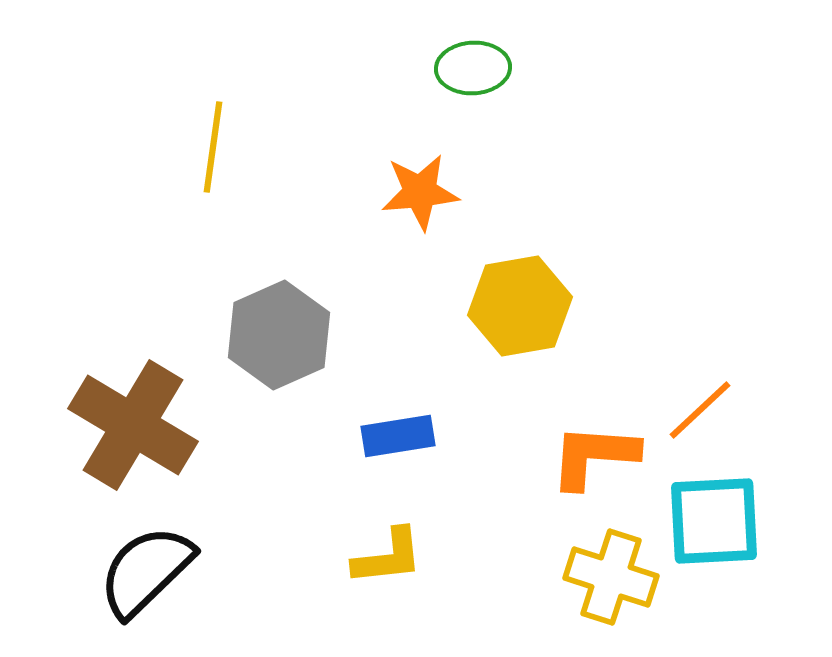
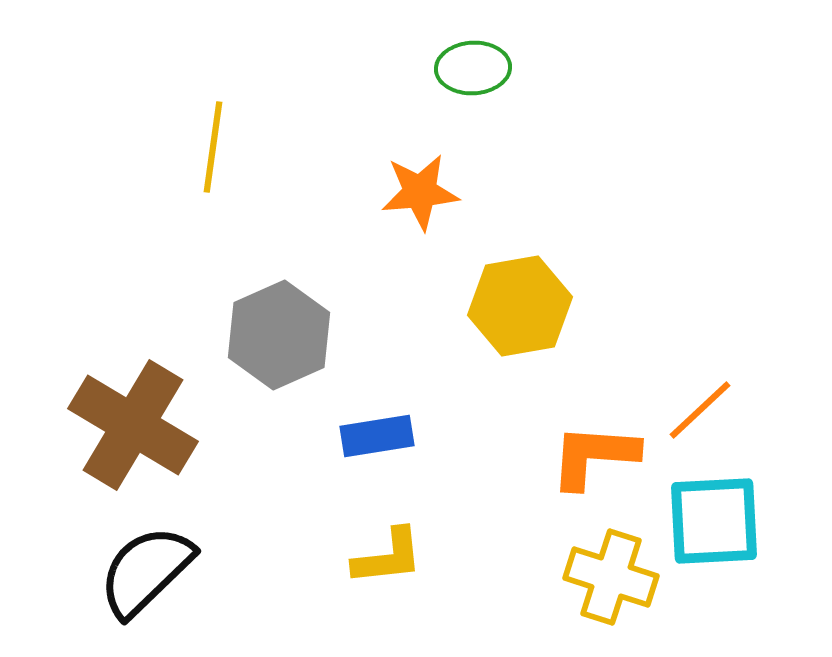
blue rectangle: moved 21 px left
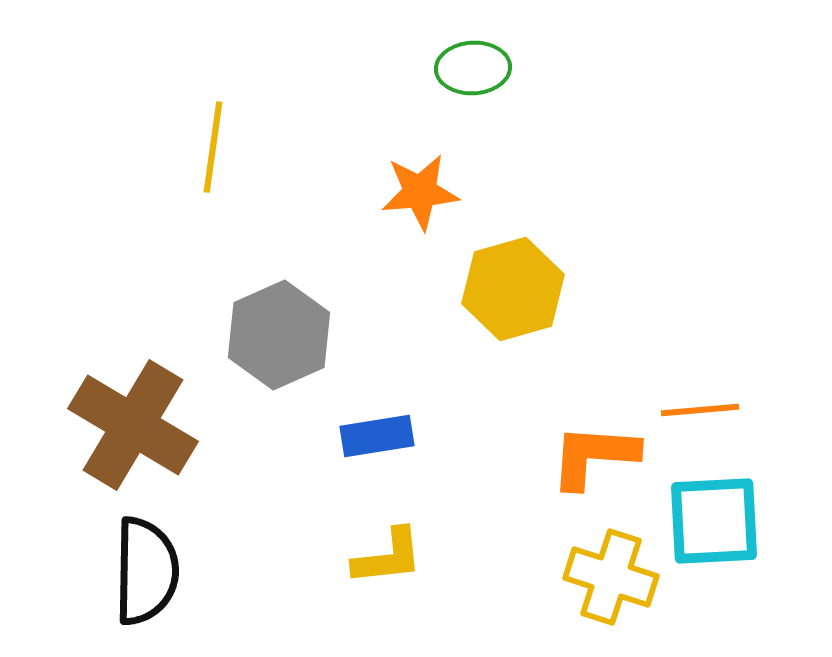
yellow hexagon: moved 7 px left, 17 px up; rotated 6 degrees counterclockwise
orange line: rotated 38 degrees clockwise
black semicircle: rotated 135 degrees clockwise
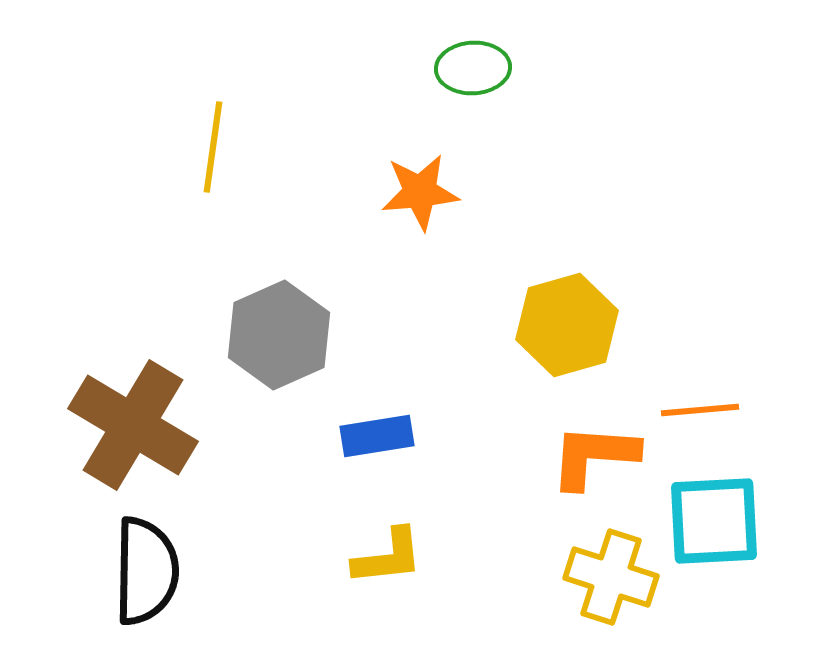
yellow hexagon: moved 54 px right, 36 px down
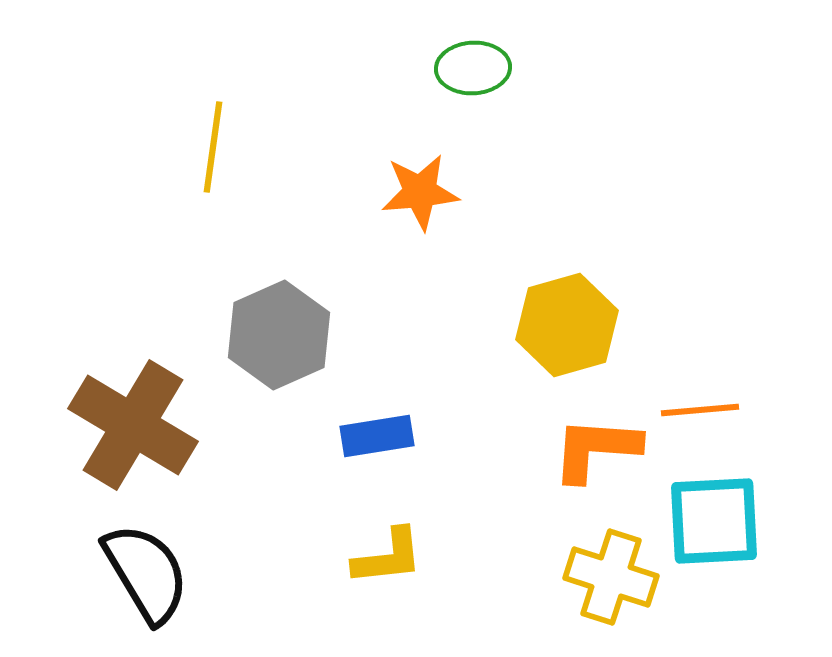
orange L-shape: moved 2 px right, 7 px up
black semicircle: moved 2 px down; rotated 32 degrees counterclockwise
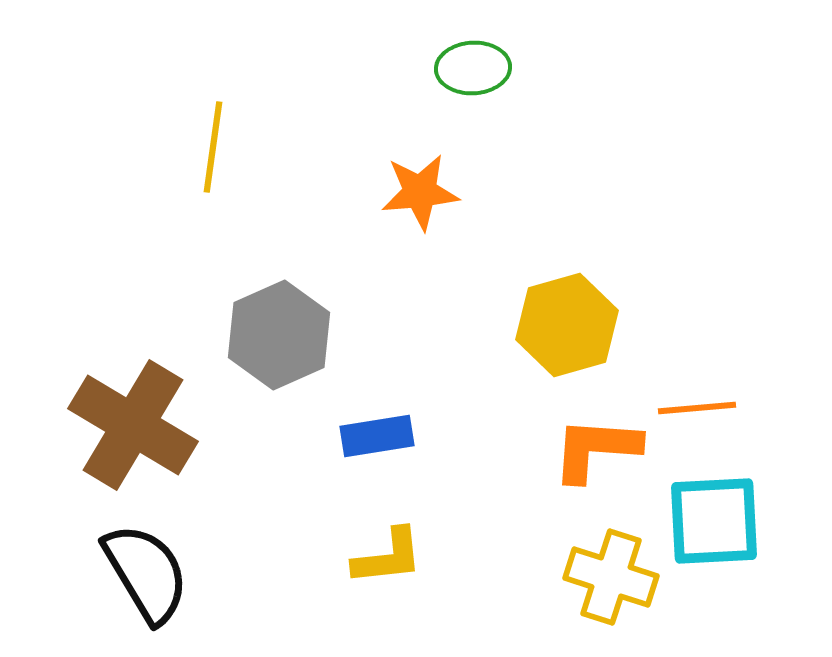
orange line: moved 3 px left, 2 px up
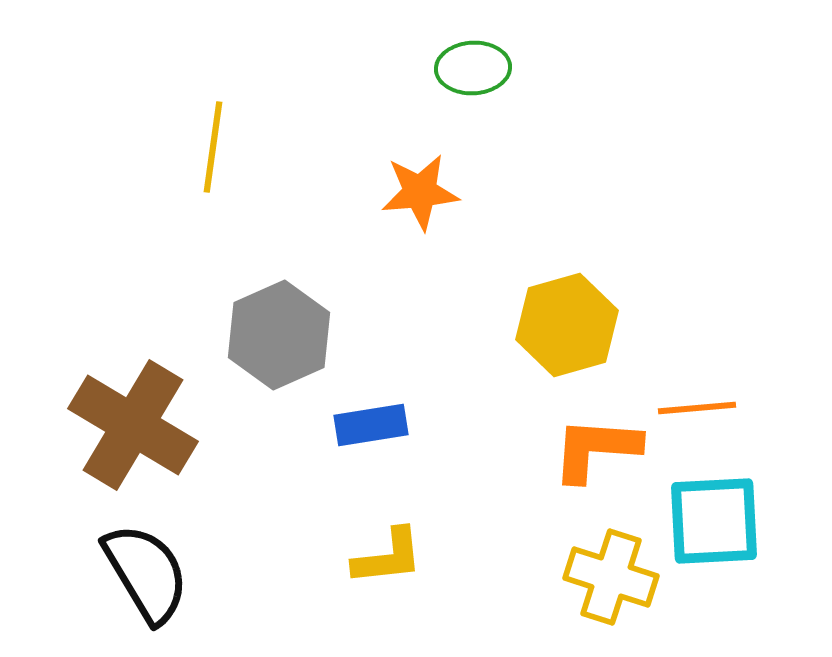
blue rectangle: moved 6 px left, 11 px up
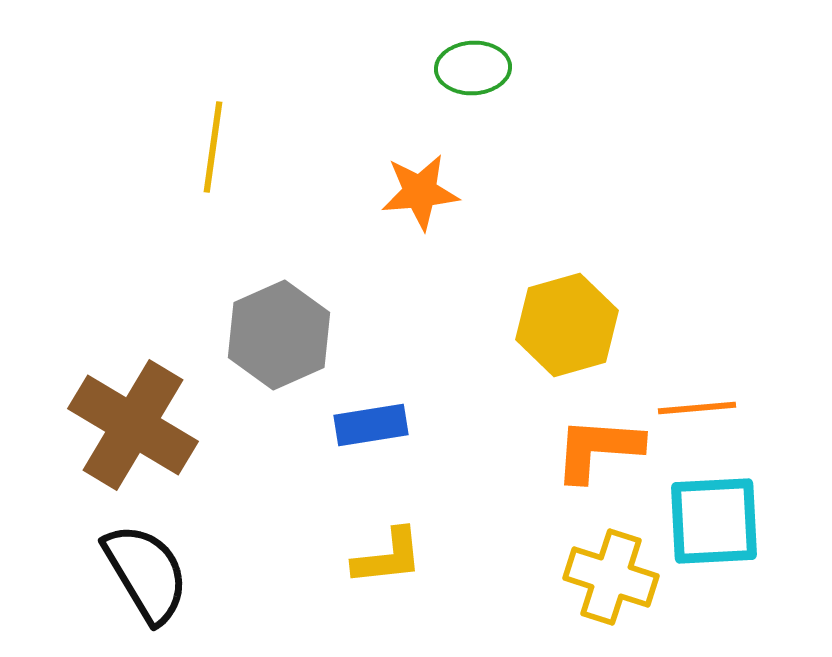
orange L-shape: moved 2 px right
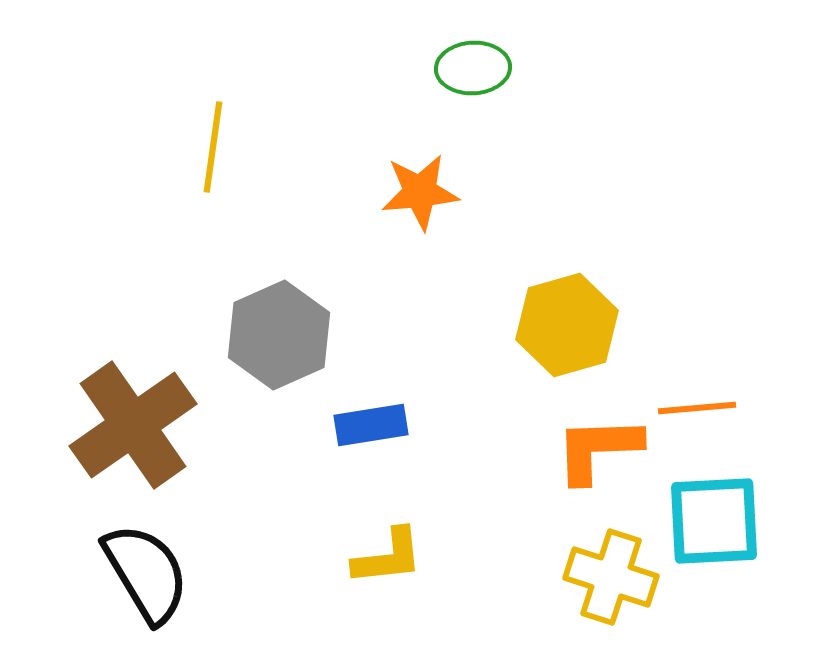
brown cross: rotated 24 degrees clockwise
orange L-shape: rotated 6 degrees counterclockwise
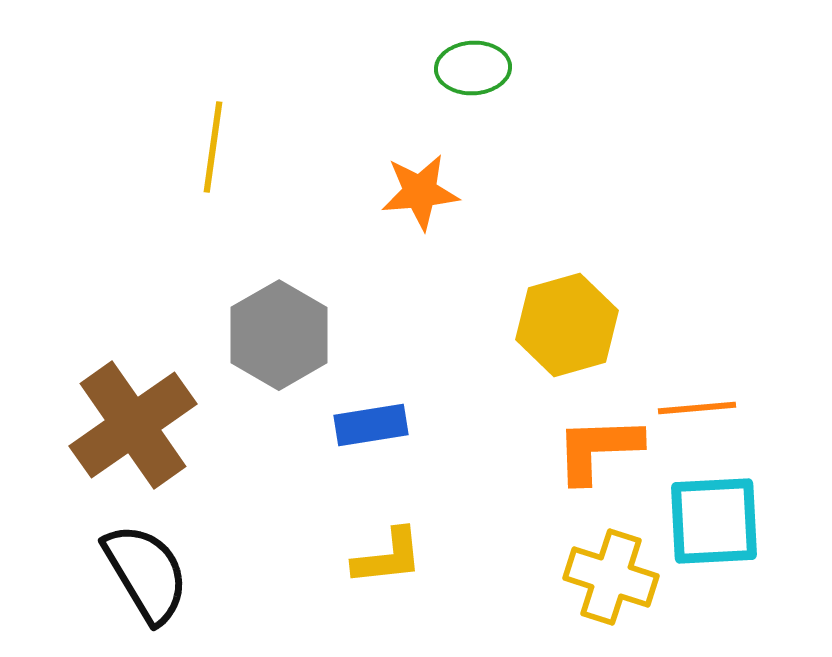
gray hexagon: rotated 6 degrees counterclockwise
